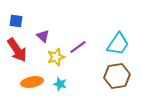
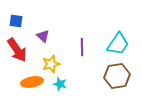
purple line: moved 4 px right; rotated 54 degrees counterclockwise
yellow star: moved 5 px left, 7 px down
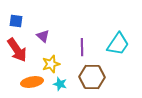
brown hexagon: moved 25 px left, 1 px down; rotated 10 degrees clockwise
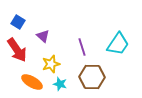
blue square: moved 2 px right, 1 px down; rotated 24 degrees clockwise
purple line: rotated 18 degrees counterclockwise
orange ellipse: rotated 40 degrees clockwise
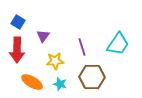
purple triangle: rotated 24 degrees clockwise
red arrow: rotated 35 degrees clockwise
yellow star: moved 4 px right, 3 px up; rotated 12 degrees clockwise
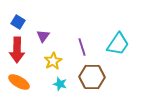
yellow star: moved 2 px left; rotated 24 degrees counterclockwise
orange ellipse: moved 13 px left
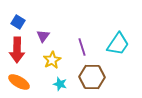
yellow star: moved 1 px left, 1 px up
